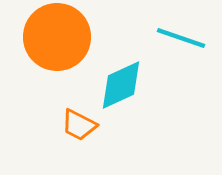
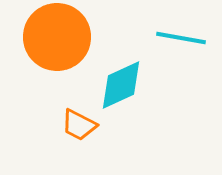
cyan line: rotated 9 degrees counterclockwise
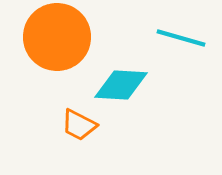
cyan line: rotated 6 degrees clockwise
cyan diamond: rotated 28 degrees clockwise
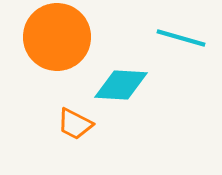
orange trapezoid: moved 4 px left, 1 px up
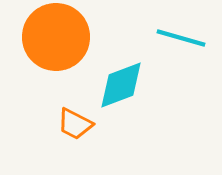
orange circle: moved 1 px left
cyan diamond: rotated 24 degrees counterclockwise
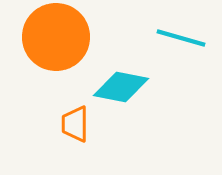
cyan diamond: moved 2 px down; rotated 32 degrees clockwise
orange trapezoid: rotated 63 degrees clockwise
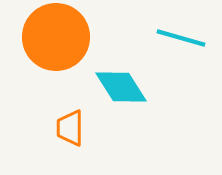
cyan diamond: rotated 46 degrees clockwise
orange trapezoid: moved 5 px left, 4 px down
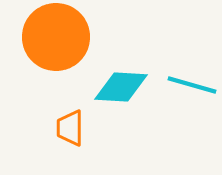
cyan line: moved 11 px right, 47 px down
cyan diamond: rotated 54 degrees counterclockwise
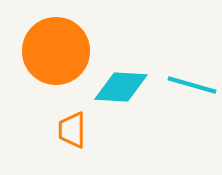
orange circle: moved 14 px down
orange trapezoid: moved 2 px right, 2 px down
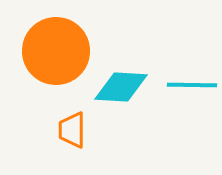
cyan line: rotated 15 degrees counterclockwise
